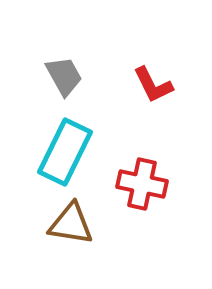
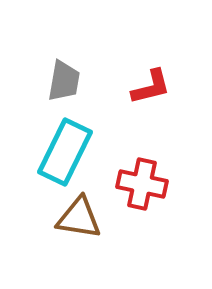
gray trapezoid: moved 5 px down; rotated 39 degrees clockwise
red L-shape: moved 2 px left, 2 px down; rotated 78 degrees counterclockwise
brown triangle: moved 8 px right, 6 px up
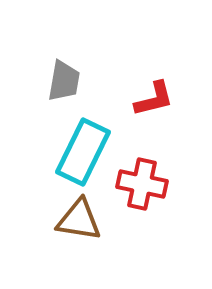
red L-shape: moved 3 px right, 12 px down
cyan rectangle: moved 18 px right
brown triangle: moved 2 px down
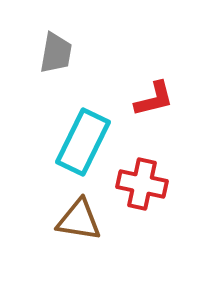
gray trapezoid: moved 8 px left, 28 px up
cyan rectangle: moved 10 px up
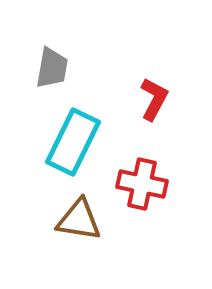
gray trapezoid: moved 4 px left, 15 px down
red L-shape: rotated 48 degrees counterclockwise
cyan rectangle: moved 10 px left
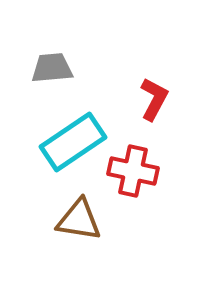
gray trapezoid: rotated 105 degrees counterclockwise
cyan rectangle: rotated 30 degrees clockwise
red cross: moved 9 px left, 13 px up
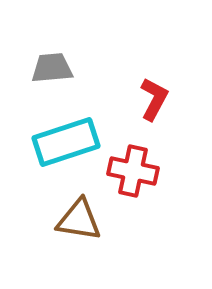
cyan rectangle: moved 7 px left; rotated 16 degrees clockwise
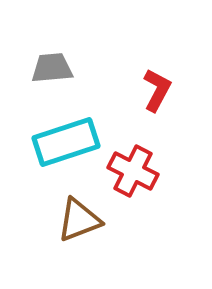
red L-shape: moved 3 px right, 9 px up
red cross: rotated 15 degrees clockwise
brown triangle: rotated 30 degrees counterclockwise
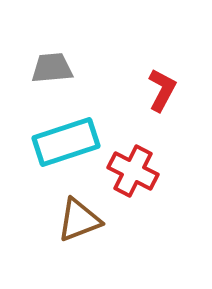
red L-shape: moved 5 px right
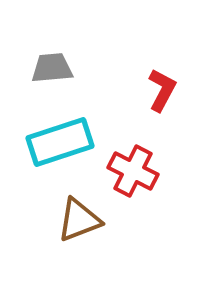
cyan rectangle: moved 6 px left
